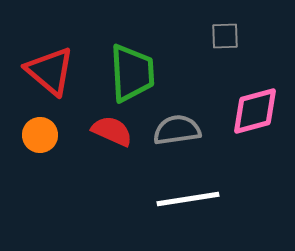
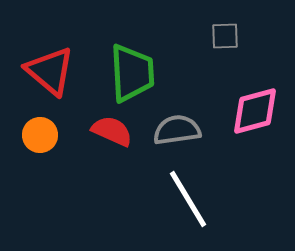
white line: rotated 68 degrees clockwise
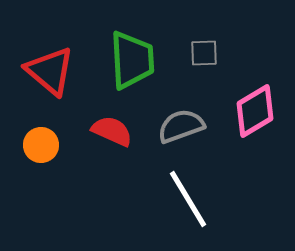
gray square: moved 21 px left, 17 px down
green trapezoid: moved 13 px up
pink diamond: rotated 16 degrees counterclockwise
gray semicircle: moved 4 px right, 4 px up; rotated 12 degrees counterclockwise
orange circle: moved 1 px right, 10 px down
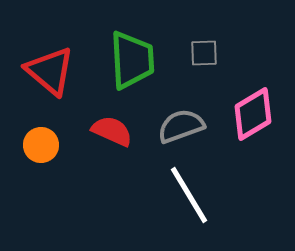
pink diamond: moved 2 px left, 3 px down
white line: moved 1 px right, 4 px up
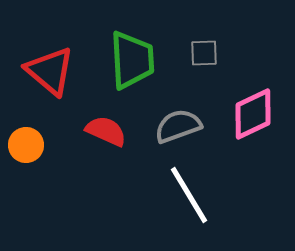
pink diamond: rotated 6 degrees clockwise
gray semicircle: moved 3 px left
red semicircle: moved 6 px left
orange circle: moved 15 px left
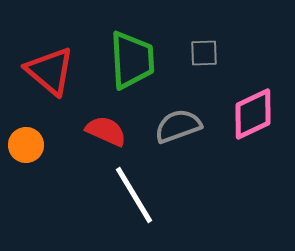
white line: moved 55 px left
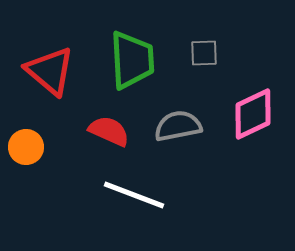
gray semicircle: rotated 9 degrees clockwise
red semicircle: moved 3 px right
orange circle: moved 2 px down
white line: rotated 38 degrees counterclockwise
